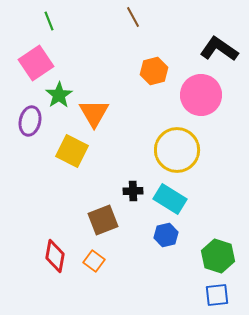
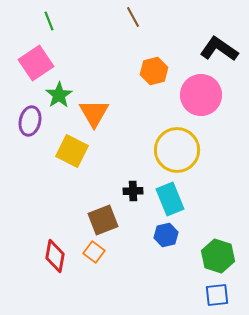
cyan rectangle: rotated 36 degrees clockwise
orange square: moved 9 px up
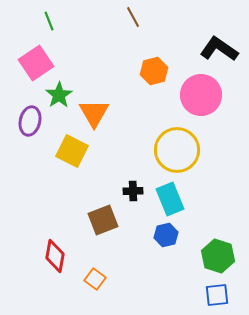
orange square: moved 1 px right, 27 px down
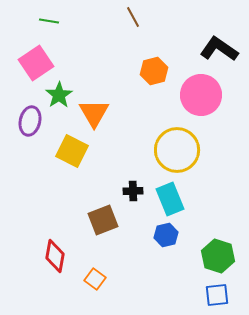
green line: rotated 60 degrees counterclockwise
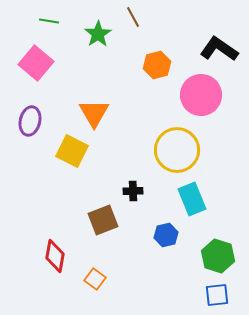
pink square: rotated 16 degrees counterclockwise
orange hexagon: moved 3 px right, 6 px up
green star: moved 39 px right, 61 px up
cyan rectangle: moved 22 px right
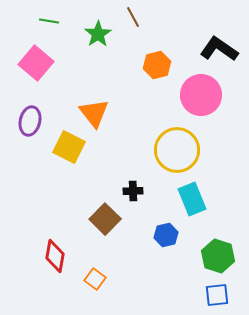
orange triangle: rotated 8 degrees counterclockwise
yellow square: moved 3 px left, 4 px up
brown square: moved 2 px right, 1 px up; rotated 24 degrees counterclockwise
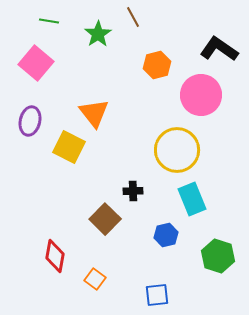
blue square: moved 60 px left
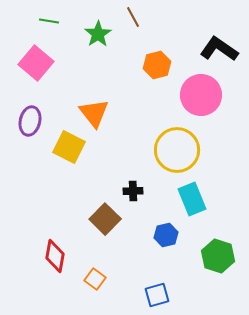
blue square: rotated 10 degrees counterclockwise
